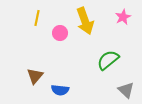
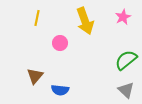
pink circle: moved 10 px down
green semicircle: moved 18 px right
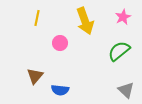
green semicircle: moved 7 px left, 9 px up
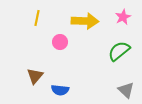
yellow arrow: rotated 68 degrees counterclockwise
pink circle: moved 1 px up
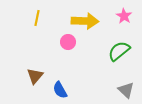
pink star: moved 1 px right, 1 px up; rotated 14 degrees counterclockwise
pink circle: moved 8 px right
blue semicircle: rotated 54 degrees clockwise
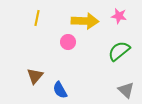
pink star: moved 5 px left; rotated 21 degrees counterclockwise
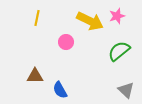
pink star: moved 2 px left; rotated 28 degrees counterclockwise
yellow arrow: moved 5 px right; rotated 24 degrees clockwise
pink circle: moved 2 px left
brown triangle: rotated 48 degrees clockwise
